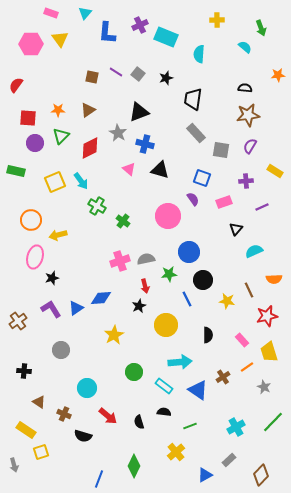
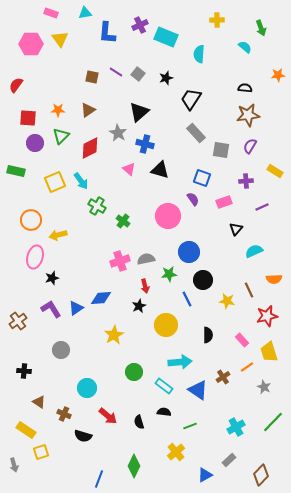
cyan triangle at (85, 13): rotated 40 degrees clockwise
black trapezoid at (193, 99): moved 2 px left; rotated 25 degrees clockwise
black triangle at (139, 112): rotated 20 degrees counterclockwise
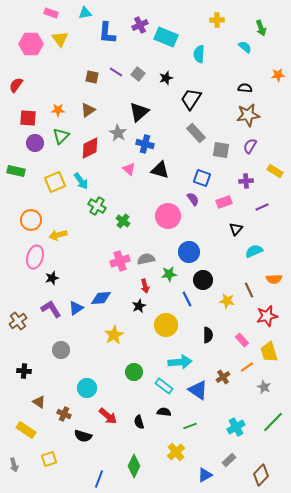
yellow square at (41, 452): moved 8 px right, 7 px down
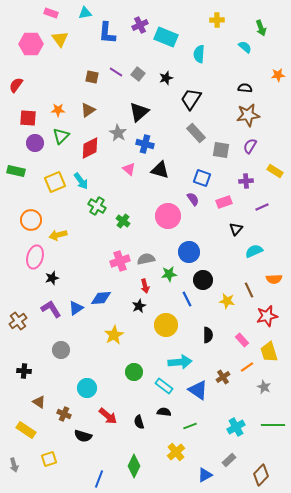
green line at (273, 422): moved 3 px down; rotated 45 degrees clockwise
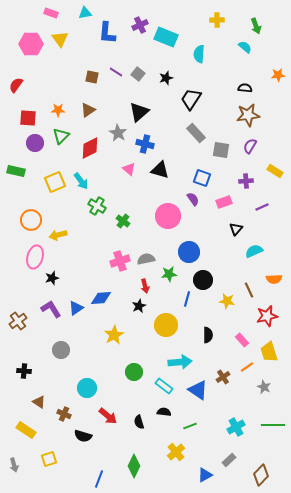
green arrow at (261, 28): moved 5 px left, 2 px up
blue line at (187, 299): rotated 42 degrees clockwise
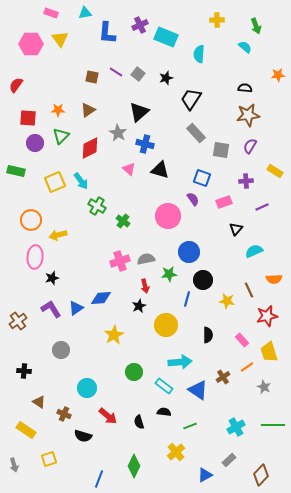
pink ellipse at (35, 257): rotated 10 degrees counterclockwise
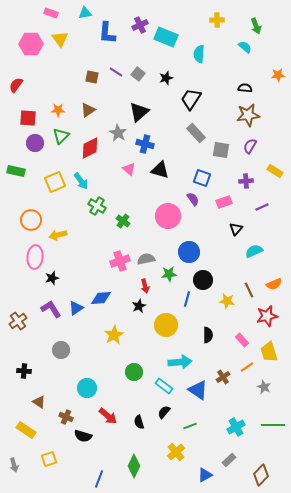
orange semicircle at (274, 279): moved 5 px down; rotated 21 degrees counterclockwise
black semicircle at (164, 412): rotated 56 degrees counterclockwise
brown cross at (64, 414): moved 2 px right, 3 px down
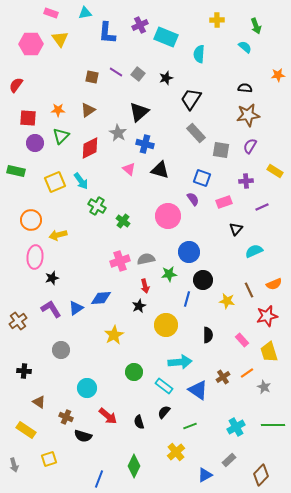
orange line at (247, 367): moved 6 px down
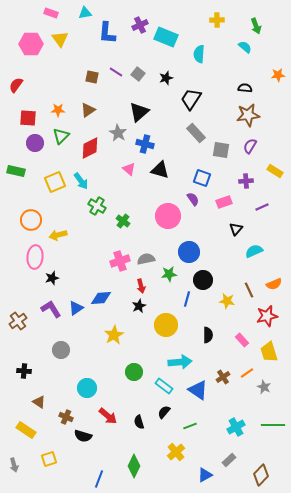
red arrow at (145, 286): moved 4 px left
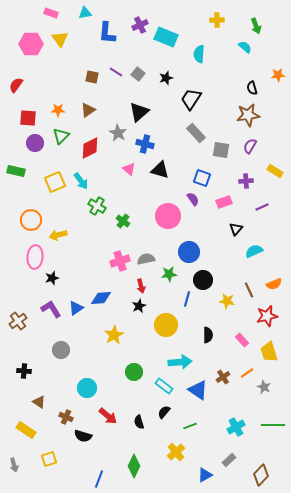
black semicircle at (245, 88): moved 7 px right; rotated 112 degrees counterclockwise
